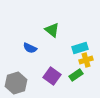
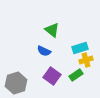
blue semicircle: moved 14 px right, 3 px down
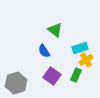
green triangle: moved 3 px right
blue semicircle: rotated 32 degrees clockwise
yellow cross: rotated 16 degrees counterclockwise
green rectangle: rotated 32 degrees counterclockwise
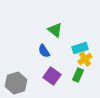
yellow cross: moved 1 px left, 1 px up
green rectangle: moved 2 px right
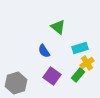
green triangle: moved 3 px right, 3 px up
yellow cross: moved 2 px right, 4 px down
green rectangle: rotated 16 degrees clockwise
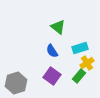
blue semicircle: moved 8 px right
green rectangle: moved 1 px right, 1 px down
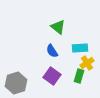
cyan rectangle: rotated 14 degrees clockwise
green rectangle: rotated 24 degrees counterclockwise
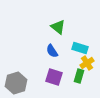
cyan rectangle: rotated 21 degrees clockwise
purple square: moved 2 px right, 1 px down; rotated 18 degrees counterclockwise
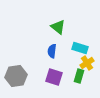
blue semicircle: rotated 40 degrees clockwise
gray hexagon: moved 7 px up; rotated 10 degrees clockwise
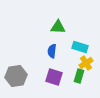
green triangle: rotated 35 degrees counterclockwise
cyan rectangle: moved 1 px up
yellow cross: moved 1 px left
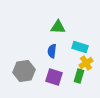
gray hexagon: moved 8 px right, 5 px up
